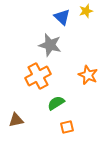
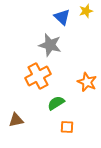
orange star: moved 1 px left, 7 px down
orange square: rotated 16 degrees clockwise
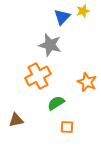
yellow star: moved 3 px left
blue triangle: rotated 30 degrees clockwise
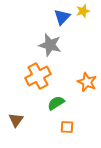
brown triangle: rotated 42 degrees counterclockwise
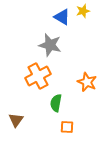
blue triangle: rotated 42 degrees counterclockwise
green semicircle: rotated 48 degrees counterclockwise
